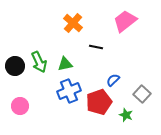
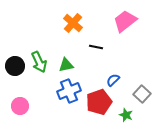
green triangle: moved 1 px right, 1 px down
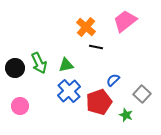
orange cross: moved 13 px right, 4 px down
green arrow: moved 1 px down
black circle: moved 2 px down
blue cross: rotated 20 degrees counterclockwise
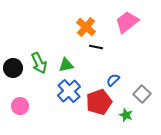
pink trapezoid: moved 2 px right, 1 px down
black circle: moved 2 px left
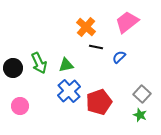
blue semicircle: moved 6 px right, 23 px up
green star: moved 14 px right
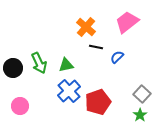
blue semicircle: moved 2 px left
red pentagon: moved 1 px left
green star: rotated 16 degrees clockwise
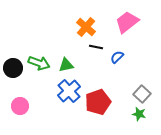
green arrow: rotated 45 degrees counterclockwise
green star: moved 1 px left, 1 px up; rotated 24 degrees counterclockwise
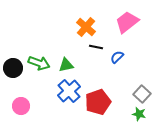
pink circle: moved 1 px right
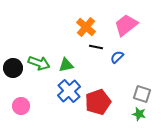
pink trapezoid: moved 1 px left, 3 px down
gray square: rotated 24 degrees counterclockwise
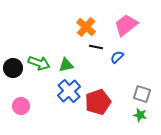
green star: moved 1 px right, 1 px down
